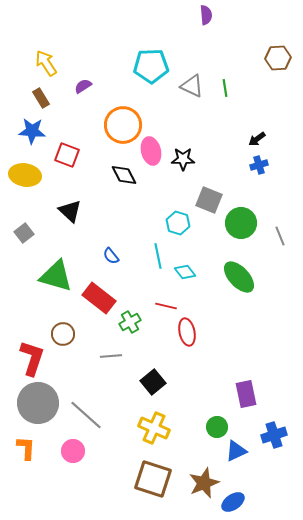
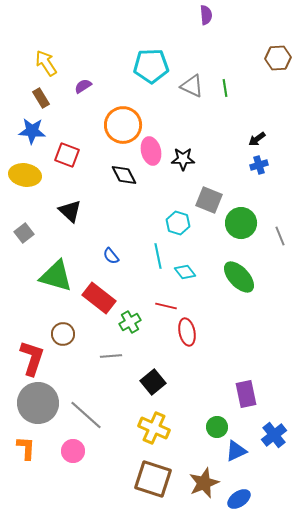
blue cross at (274, 435): rotated 20 degrees counterclockwise
blue ellipse at (233, 502): moved 6 px right, 3 px up
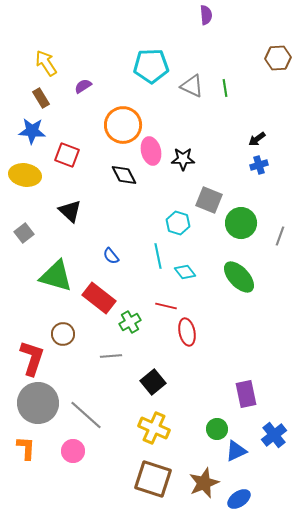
gray line at (280, 236): rotated 42 degrees clockwise
green circle at (217, 427): moved 2 px down
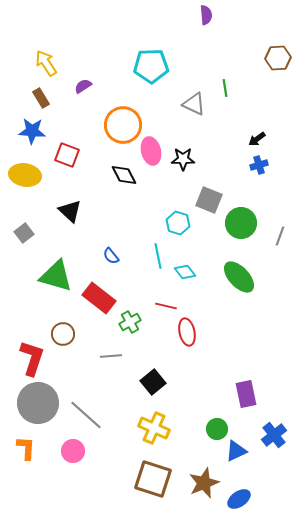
gray triangle at (192, 86): moved 2 px right, 18 px down
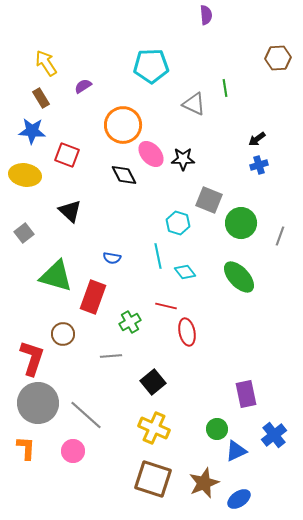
pink ellipse at (151, 151): moved 3 px down; rotated 28 degrees counterclockwise
blue semicircle at (111, 256): moved 1 px right, 2 px down; rotated 42 degrees counterclockwise
red rectangle at (99, 298): moved 6 px left, 1 px up; rotated 72 degrees clockwise
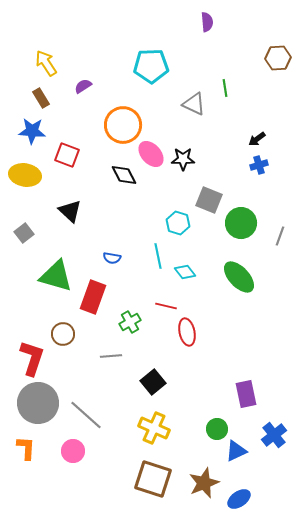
purple semicircle at (206, 15): moved 1 px right, 7 px down
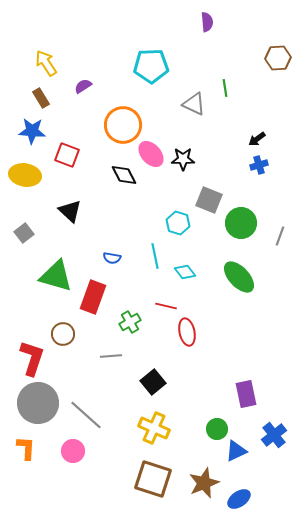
cyan line at (158, 256): moved 3 px left
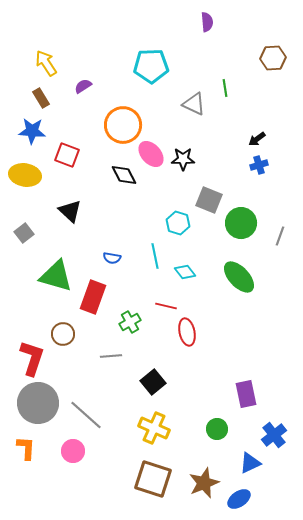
brown hexagon at (278, 58): moved 5 px left
blue triangle at (236, 451): moved 14 px right, 12 px down
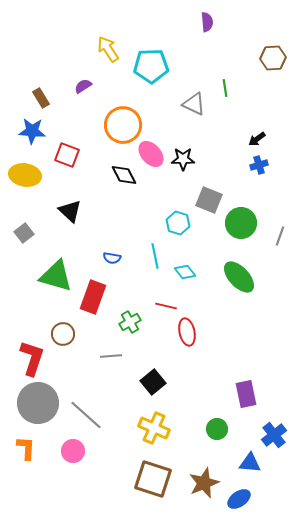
yellow arrow at (46, 63): moved 62 px right, 14 px up
blue triangle at (250, 463): rotated 30 degrees clockwise
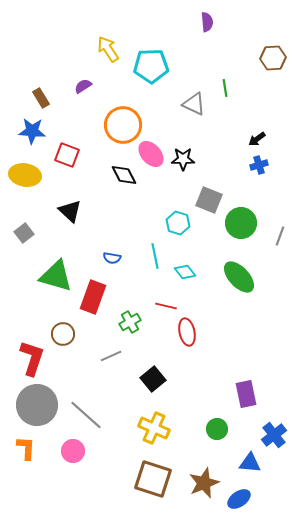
gray line at (111, 356): rotated 20 degrees counterclockwise
black square at (153, 382): moved 3 px up
gray circle at (38, 403): moved 1 px left, 2 px down
